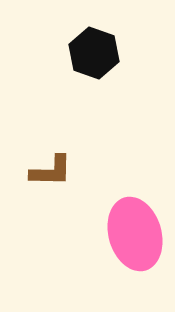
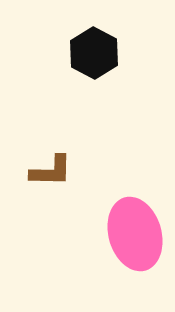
black hexagon: rotated 9 degrees clockwise
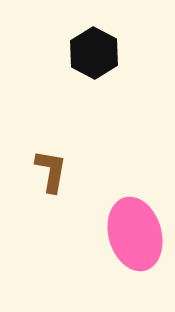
brown L-shape: rotated 81 degrees counterclockwise
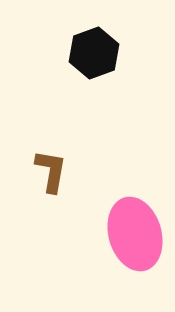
black hexagon: rotated 12 degrees clockwise
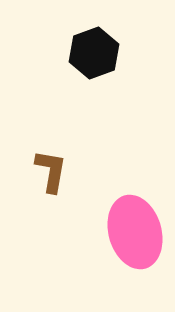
pink ellipse: moved 2 px up
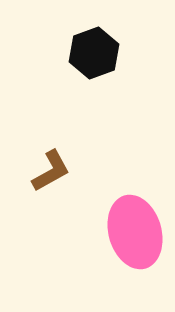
brown L-shape: rotated 51 degrees clockwise
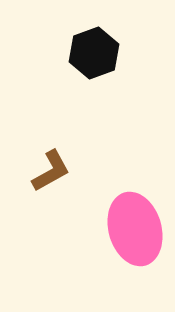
pink ellipse: moved 3 px up
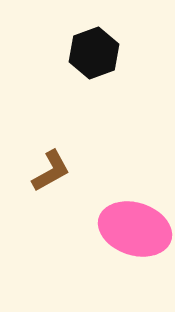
pink ellipse: rotated 56 degrees counterclockwise
